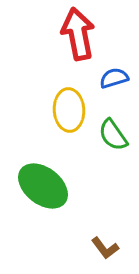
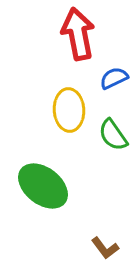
blue semicircle: rotated 8 degrees counterclockwise
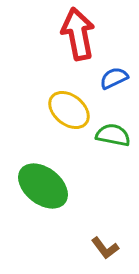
yellow ellipse: rotated 48 degrees counterclockwise
green semicircle: rotated 136 degrees clockwise
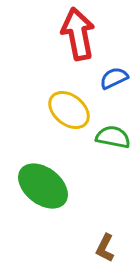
green semicircle: moved 2 px down
brown L-shape: rotated 64 degrees clockwise
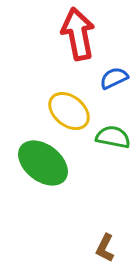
yellow ellipse: moved 1 px down
green ellipse: moved 23 px up
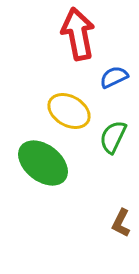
blue semicircle: moved 1 px up
yellow ellipse: rotated 9 degrees counterclockwise
green semicircle: rotated 76 degrees counterclockwise
brown L-shape: moved 16 px right, 25 px up
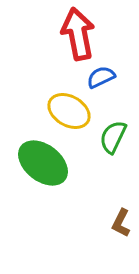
blue semicircle: moved 13 px left
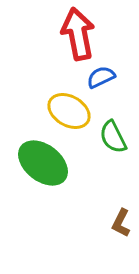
green semicircle: rotated 52 degrees counterclockwise
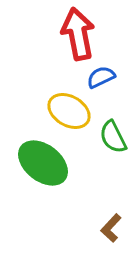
brown L-shape: moved 10 px left, 5 px down; rotated 16 degrees clockwise
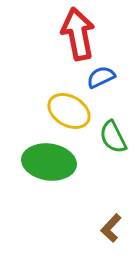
green ellipse: moved 6 px right, 1 px up; rotated 30 degrees counterclockwise
